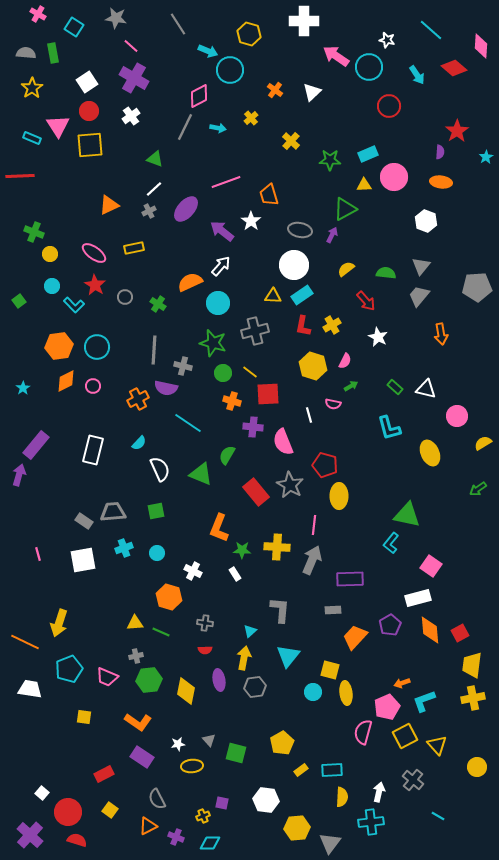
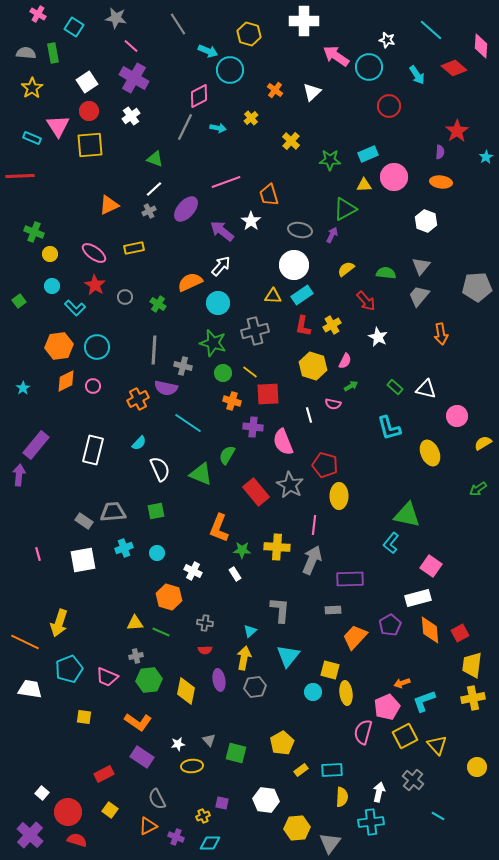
cyan L-shape at (74, 305): moved 1 px right, 3 px down
purple arrow at (19, 475): rotated 10 degrees counterclockwise
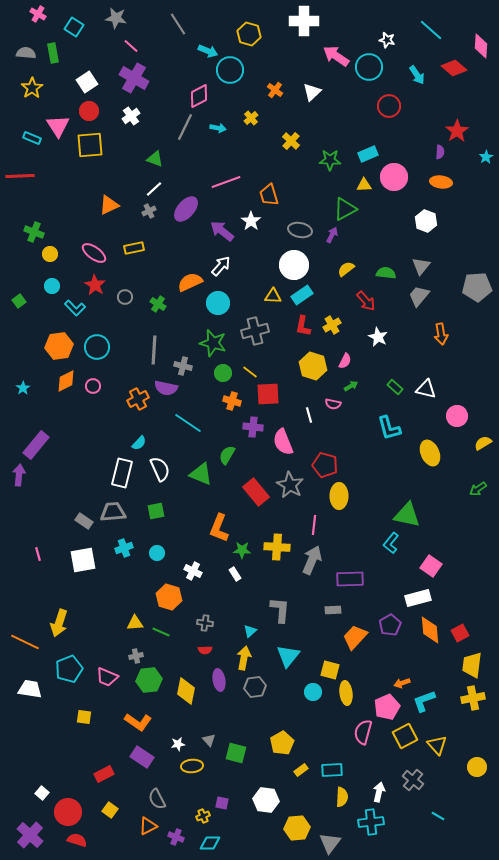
white rectangle at (93, 450): moved 29 px right, 23 px down
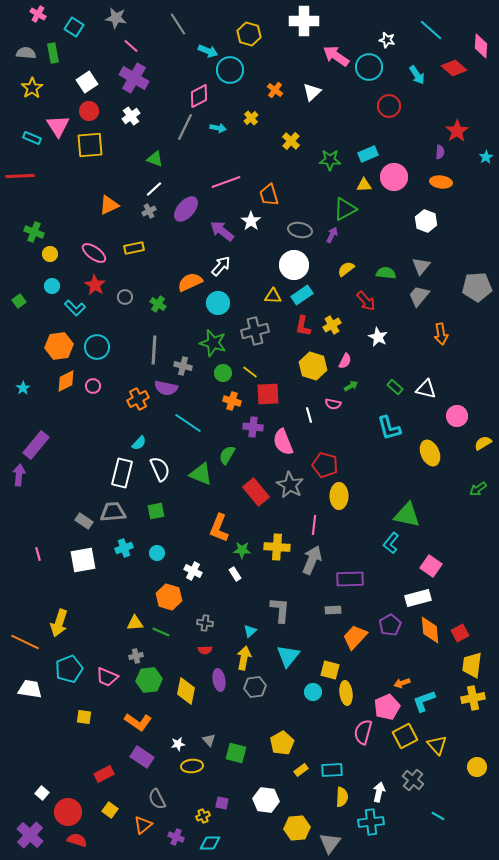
orange triangle at (148, 826): moved 5 px left, 1 px up; rotated 12 degrees counterclockwise
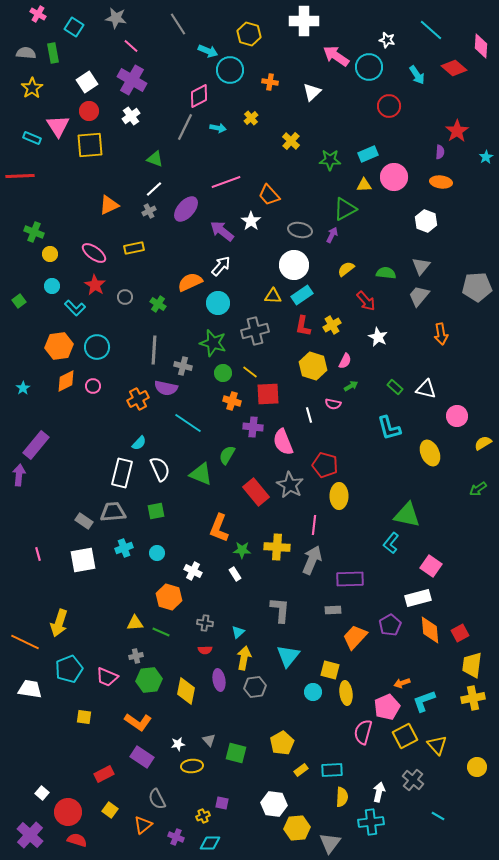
purple cross at (134, 78): moved 2 px left, 2 px down
orange cross at (275, 90): moved 5 px left, 8 px up; rotated 28 degrees counterclockwise
orange trapezoid at (269, 195): rotated 25 degrees counterclockwise
cyan triangle at (250, 631): moved 12 px left, 1 px down
white hexagon at (266, 800): moved 8 px right, 4 px down
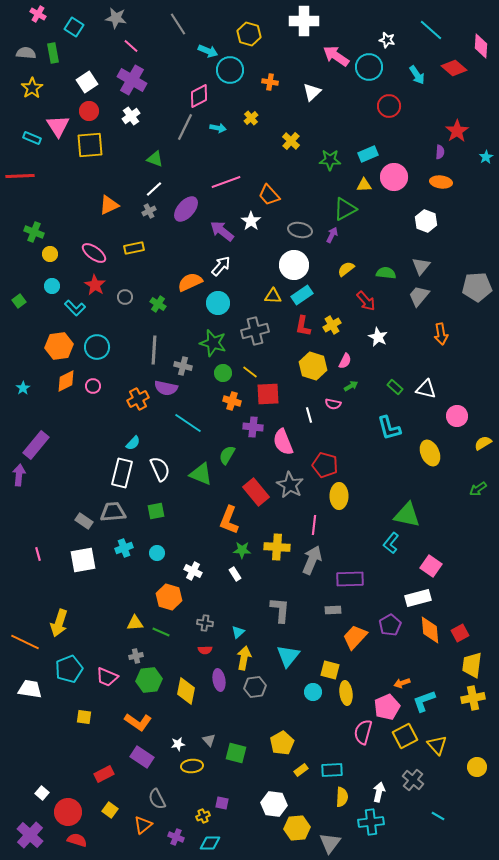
cyan semicircle at (139, 443): moved 6 px left
orange L-shape at (219, 528): moved 10 px right, 8 px up
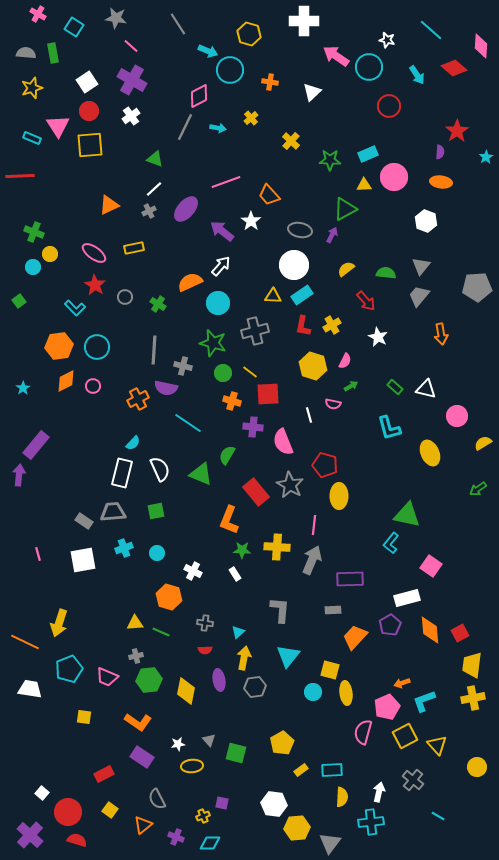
yellow star at (32, 88): rotated 15 degrees clockwise
cyan circle at (52, 286): moved 19 px left, 19 px up
white rectangle at (418, 598): moved 11 px left
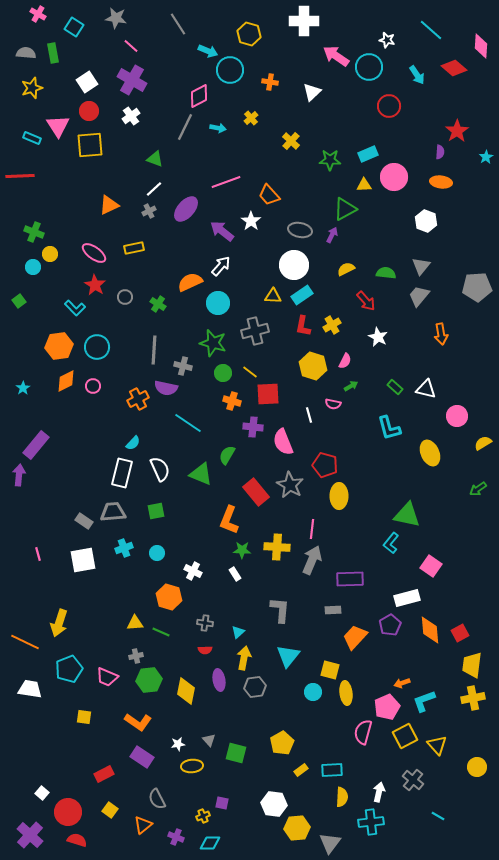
yellow semicircle at (346, 269): rotated 12 degrees clockwise
pink line at (314, 525): moved 2 px left, 4 px down
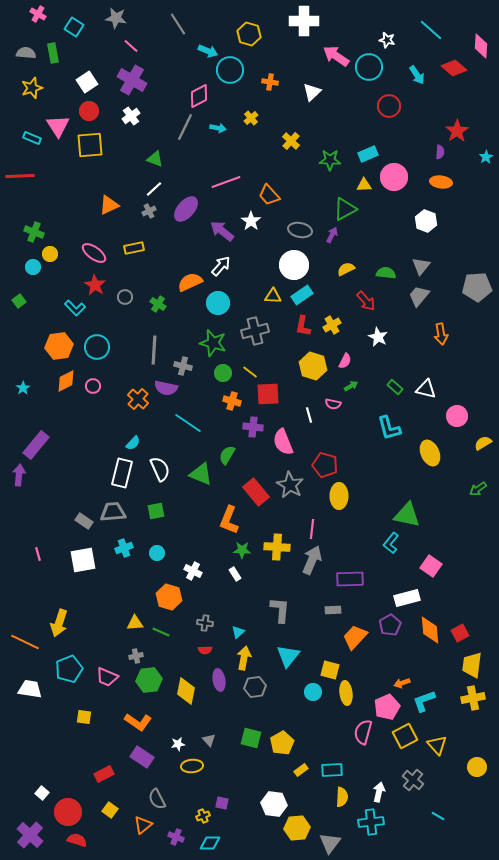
orange cross at (138, 399): rotated 20 degrees counterclockwise
green square at (236, 753): moved 15 px right, 15 px up
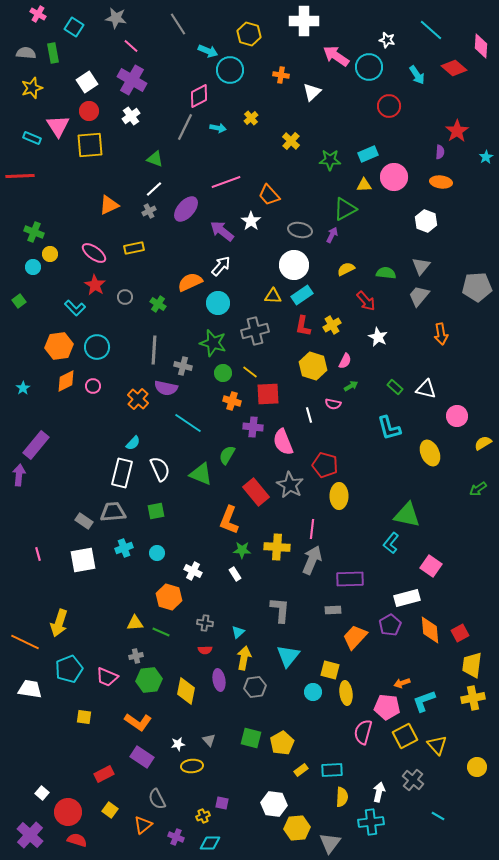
orange cross at (270, 82): moved 11 px right, 7 px up
pink pentagon at (387, 707): rotated 30 degrees clockwise
